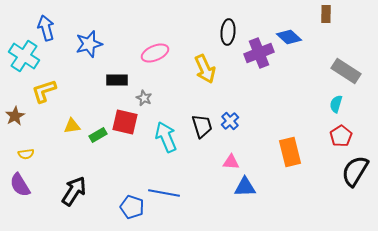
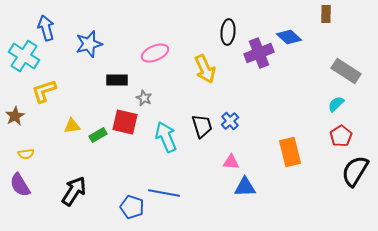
cyan semicircle: rotated 30 degrees clockwise
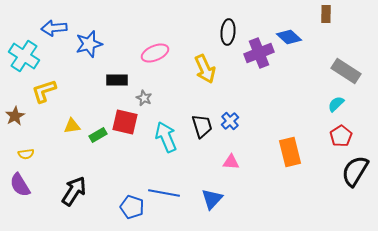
blue arrow: moved 8 px right; rotated 80 degrees counterclockwise
blue triangle: moved 33 px left, 12 px down; rotated 45 degrees counterclockwise
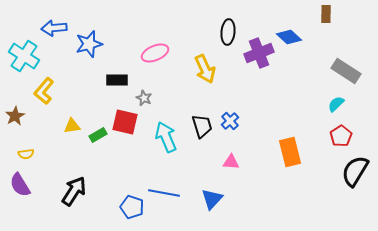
yellow L-shape: rotated 32 degrees counterclockwise
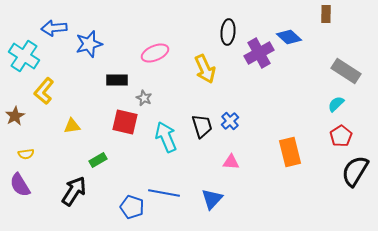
purple cross: rotated 8 degrees counterclockwise
green rectangle: moved 25 px down
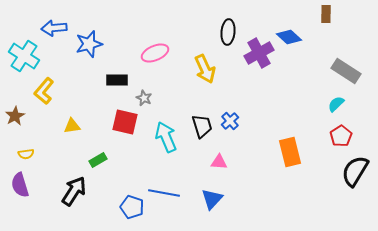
pink triangle: moved 12 px left
purple semicircle: rotated 15 degrees clockwise
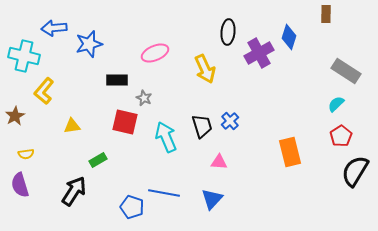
blue diamond: rotated 65 degrees clockwise
cyan cross: rotated 20 degrees counterclockwise
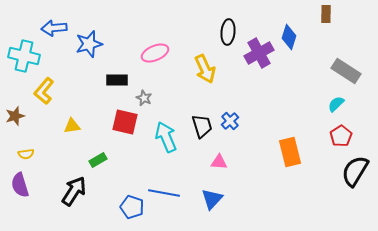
brown star: rotated 12 degrees clockwise
